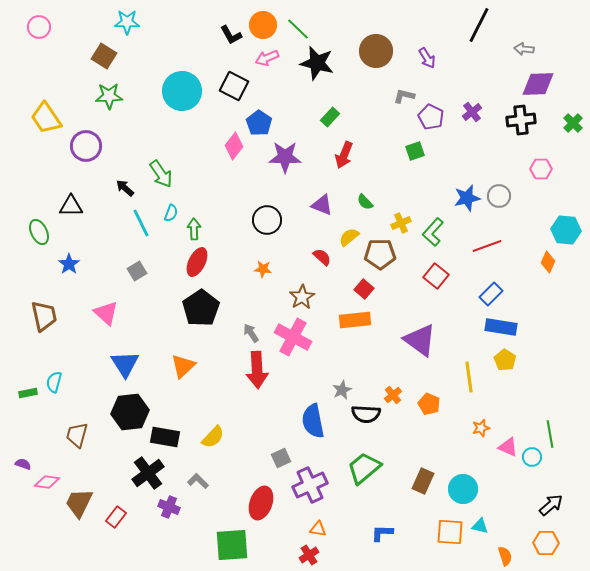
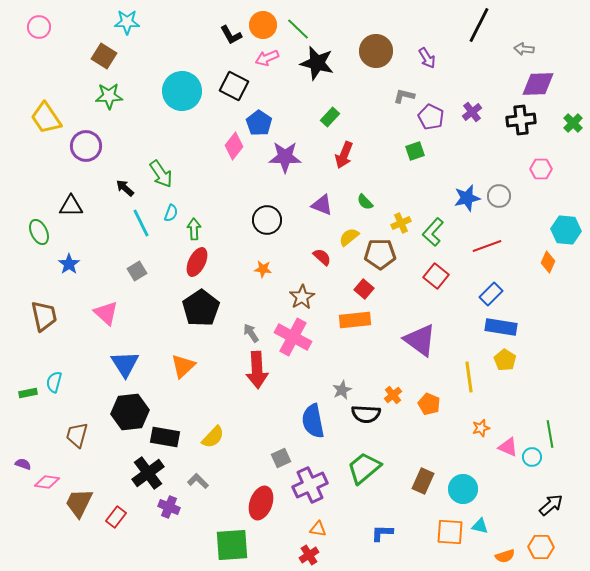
orange hexagon at (546, 543): moved 5 px left, 4 px down
orange semicircle at (505, 556): rotated 90 degrees clockwise
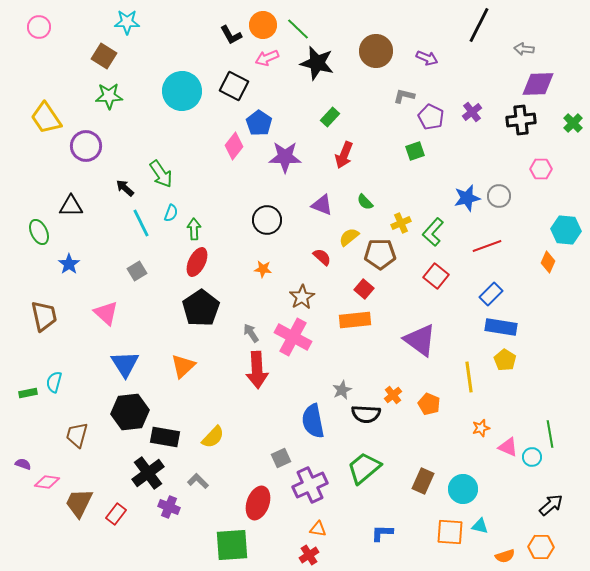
purple arrow at (427, 58): rotated 35 degrees counterclockwise
red ellipse at (261, 503): moved 3 px left
red rectangle at (116, 517): moved 3 px up
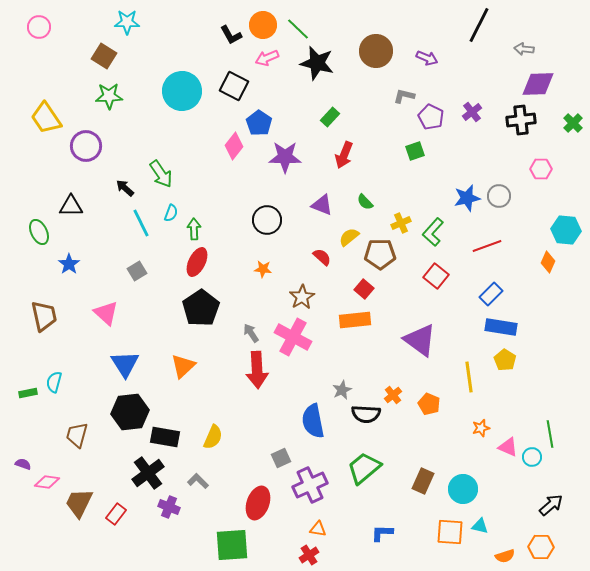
yellow semicircle at (213, 437): rotated 20 degrees counterclockwise
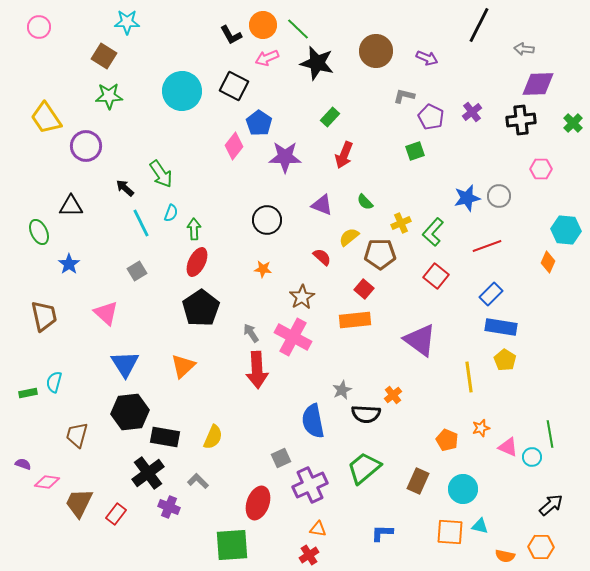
orange pentagon at (429, 404): moved 18 px right, 36 px down
brown rectangle at (423, 481): moved 5 px left
orange semicircle at (505, 556): rotated 30 degrees clockwise
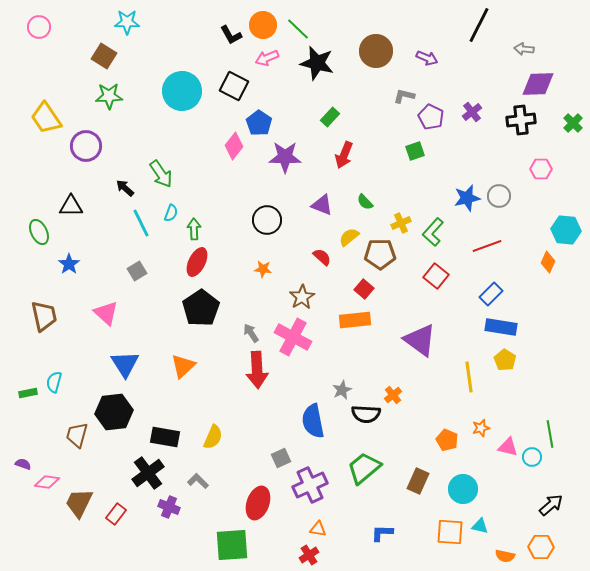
black hexagon at (130, 412): moved 16 px left
pink triangle at (508, 447): rotated 10 degrees counterclockwise
